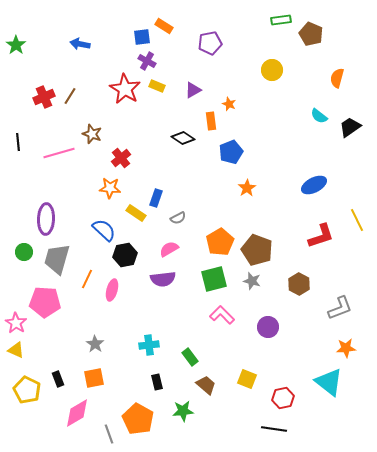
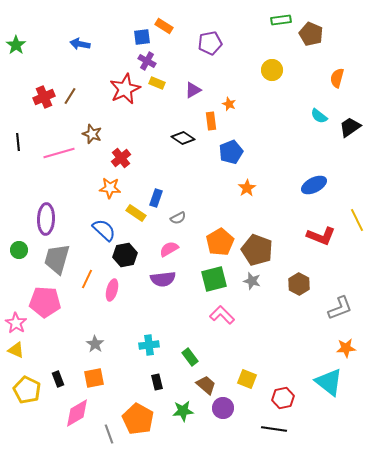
yellow rectangle at (157, 86): moved 3 px up
red star at (125, 89): rotated 16 degrees clockwise
red L-shape at (321, 236): rotated 40 degrees clockwise
green circle at (24, 252): moved 5 px left, 2 px up
purple circle at (268, 327): moved 45 px left, 81 px down
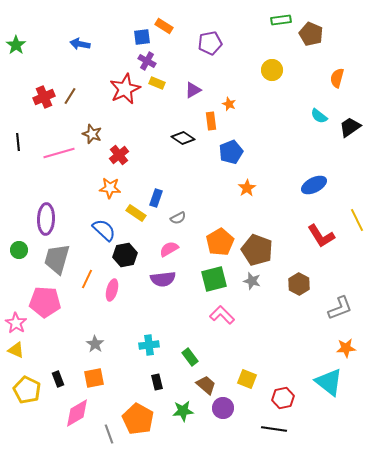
red cross at (121, 158): moved 2 px left, 3 px up
red L-shape at (321, 236): rotated 36 degrees clockwise
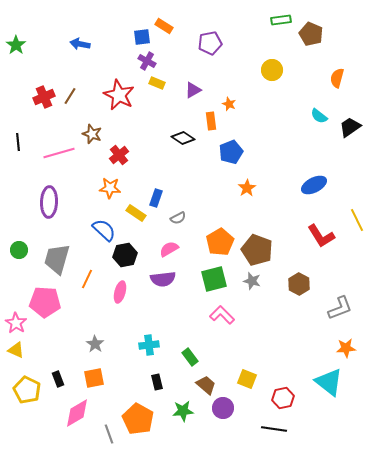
red star at (125, 89): moved 6 px left, 6 px down; rotated 20 degrees counterclockwise
purple ellipse at (46, 219): moved 3 px right, 17 px up
pink ellipse at (112, 290): moved 8 px right, 2 px down
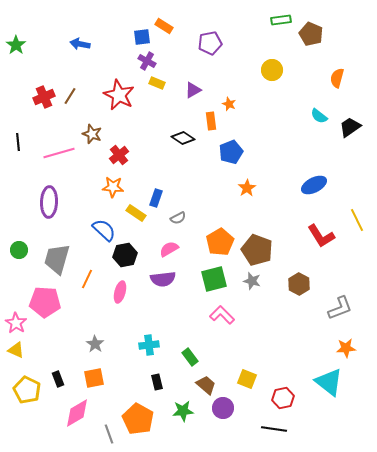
orange star at (110, 188): moved 3 px right, 1 px up
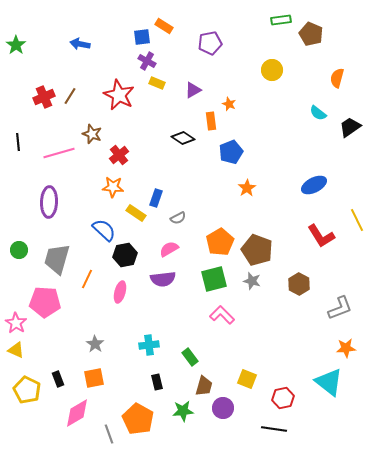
cyan semicircle at (319, 116): moved 1 px left, 3 px up
brown trapezoid at (206, 385): moved 2 px left, 1 px down; rotated 65 degrees clockwise
